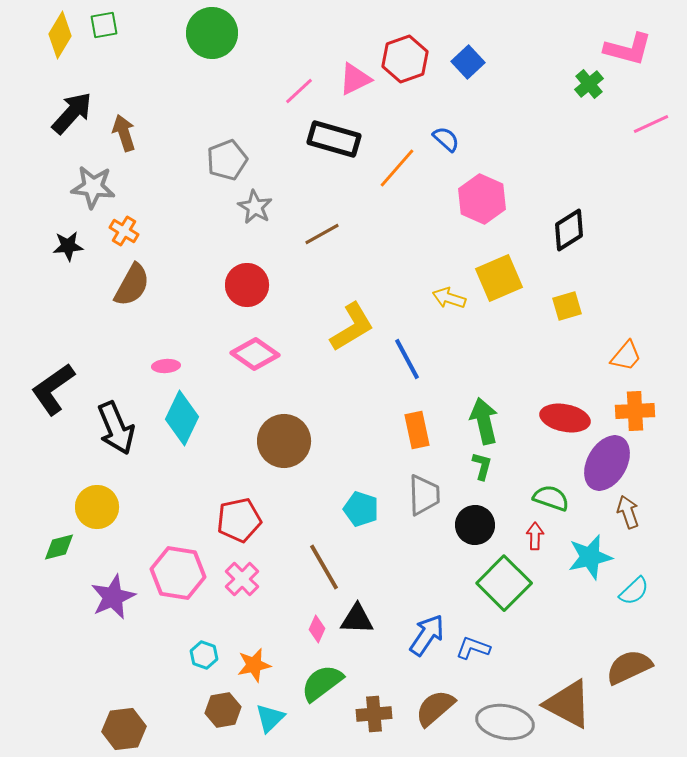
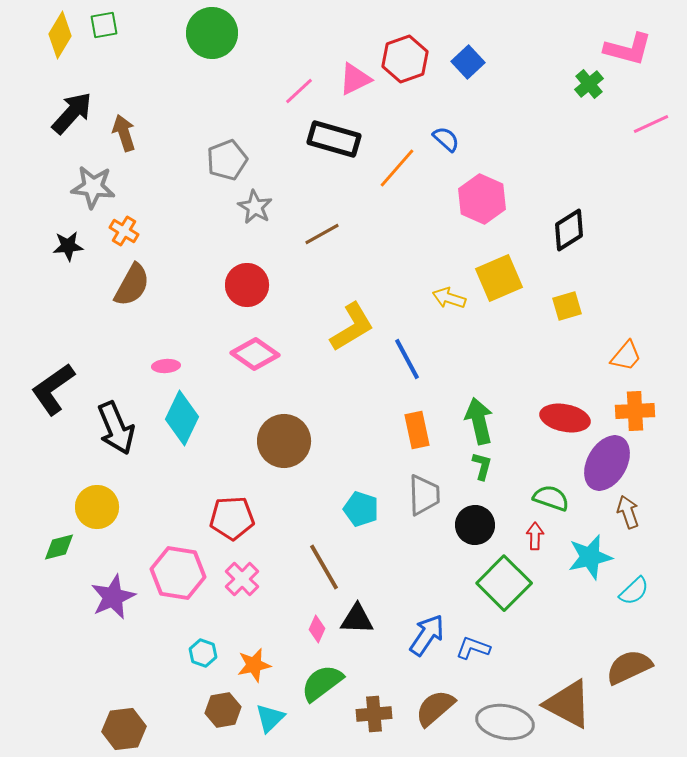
green arrow at (484, 421): moved 5 px left
red pentagon at (239, 520): moved 7 px left, 2 px up; rotated 9 degrees clockwise
cyan hexagon at (204, 655): moved 1 px left, 2 px up
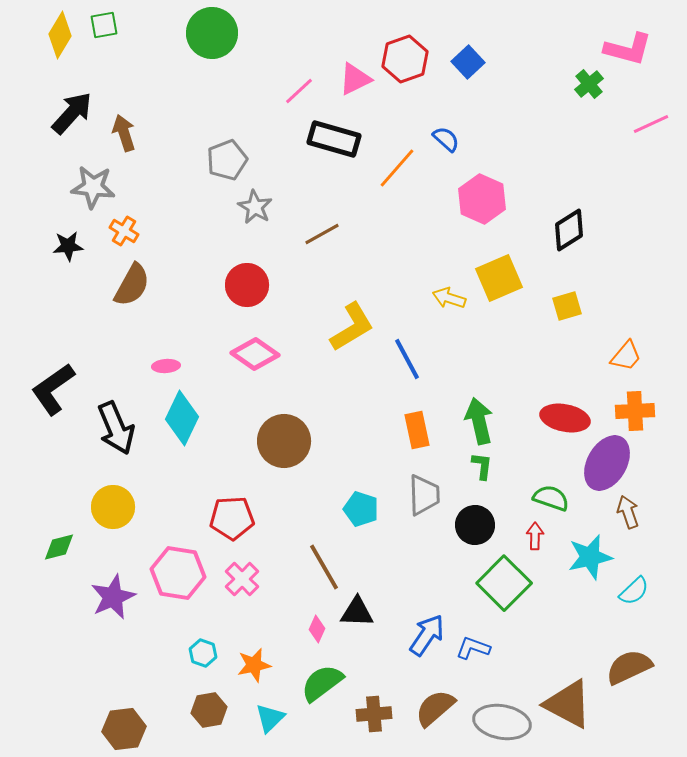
green L-shape at (482, 466): rotated 8 degrees counterclockwise
yellow circle at (97, 507): moved 16 px right
black triangle at (357, 619): moved 7 px up
brown hexagon at (223, 710): moved 14 px left
gray ellipse at (505, 722): moved 3 px left
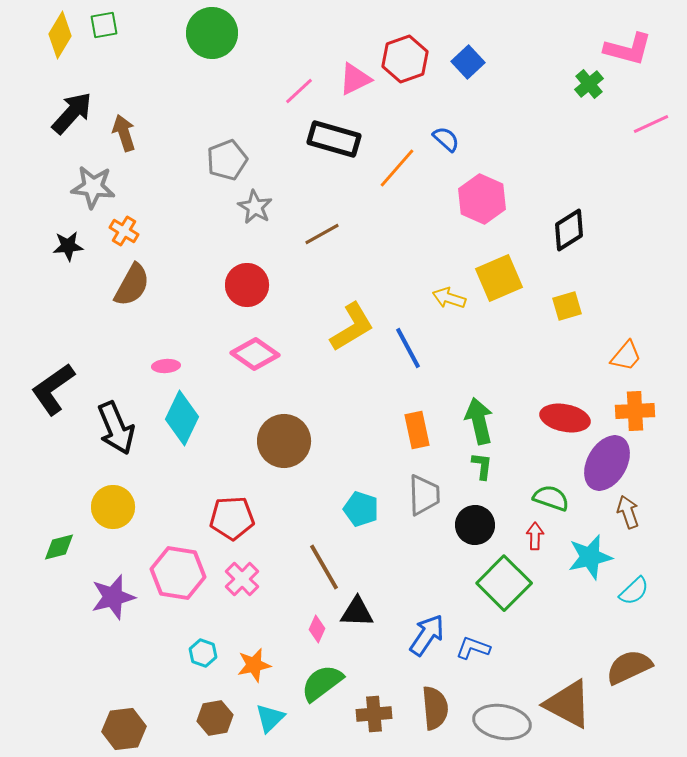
blue line at (407, 359): moved 1 px right, 11 px up
purple star at (113, 597): rotated 9 degrees clockwise
brown semicircle at (435, 708): rotated 126 degrees clockwise
brown hexagon at (209, 710): moved 6 px right, 8 px down
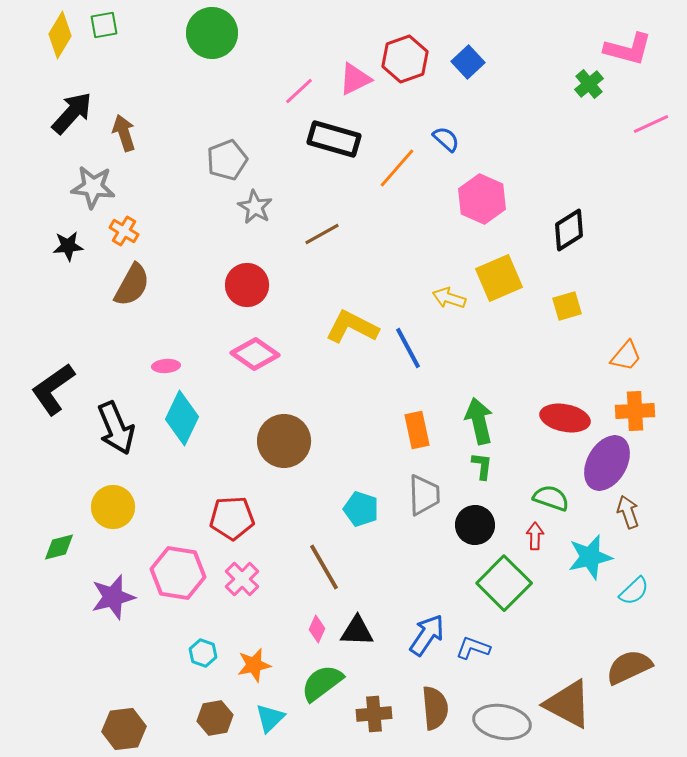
yellow L-shape at (352, 327): rotated 122 degrees counterclockwise
black triangle at (357, 612): moved 19 px down
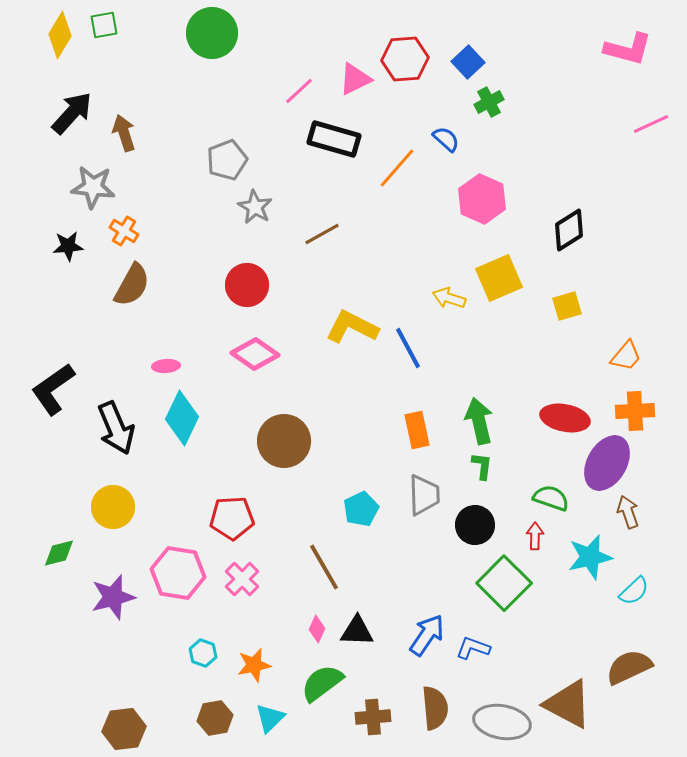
red hexagon at (405, 59): rotated 15 degrees clockwise
green cross at (589, 84): moved 100 px left, 18 px down; rotated 12 degrees clockwise
cyan pentagon at (361, 509): rotated 28 degrees clockwise
green diamond at (59, 547): moved 6 px down
brown cross at (374, 714): moved 1 px left, 3 px down
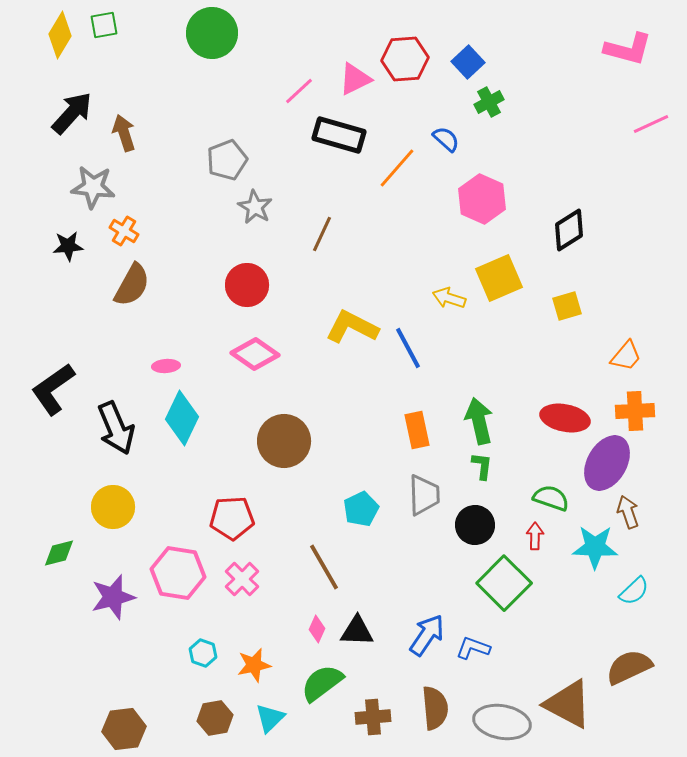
black rectangle at (334, 139): moved 5 px right, 4 px up
brown line at (322, 234): rotated 36 degrees counterclockwise
cyan star at (590, 557): moved 5 px right, 10 px up; rotated 15 degrees clockwise
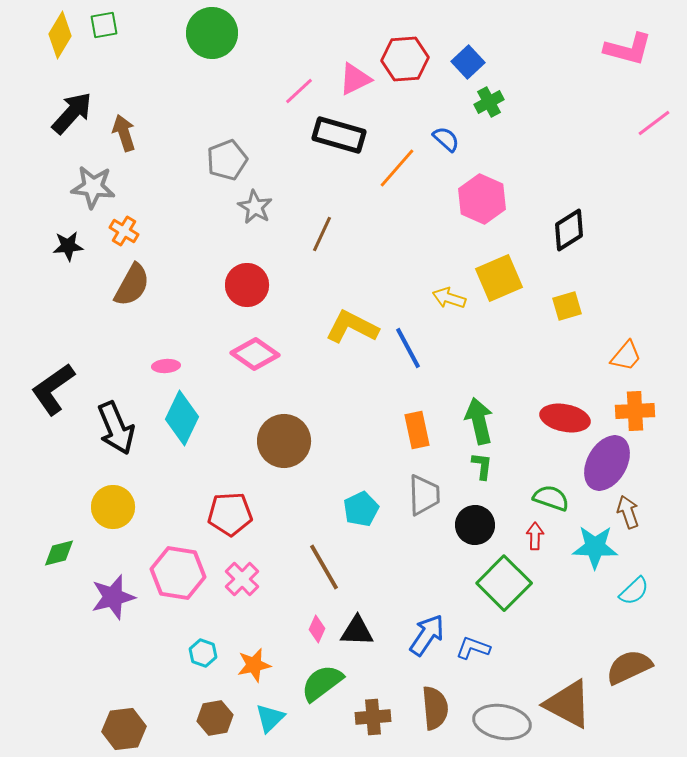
pink line at (651, 124): moved 3 px right, 1 px up; rotated 12 degrees counterclockwise
red pentagon at (232, 518): moved 2 px left, 4 px up
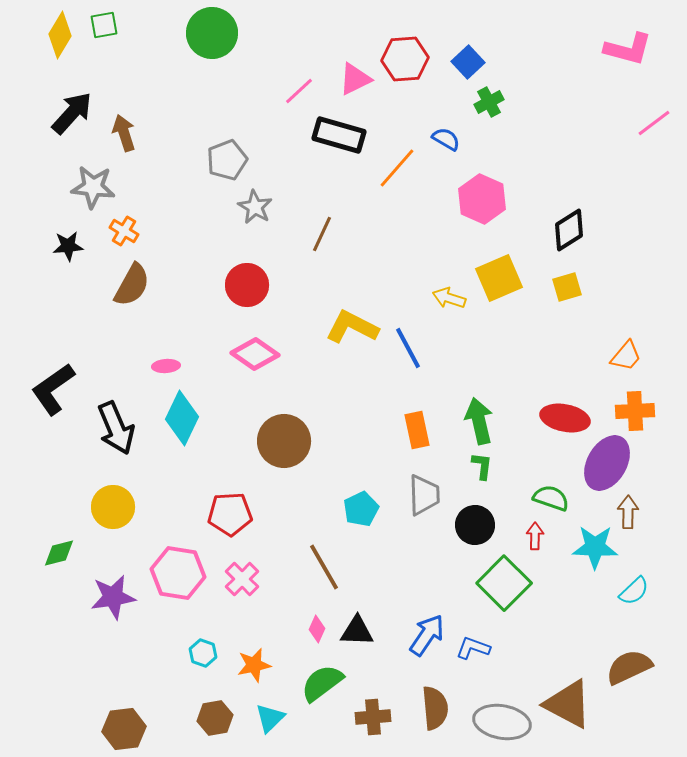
blue semicircle at (446, 139): rotated 12 degrees counterclockwise
yellow square at (567, 306): moved 19 px up
brown arrow at (628, 512): rotated 20 degrees clockwise
purple star at (113, 597): rotated 6 degrees clockwise
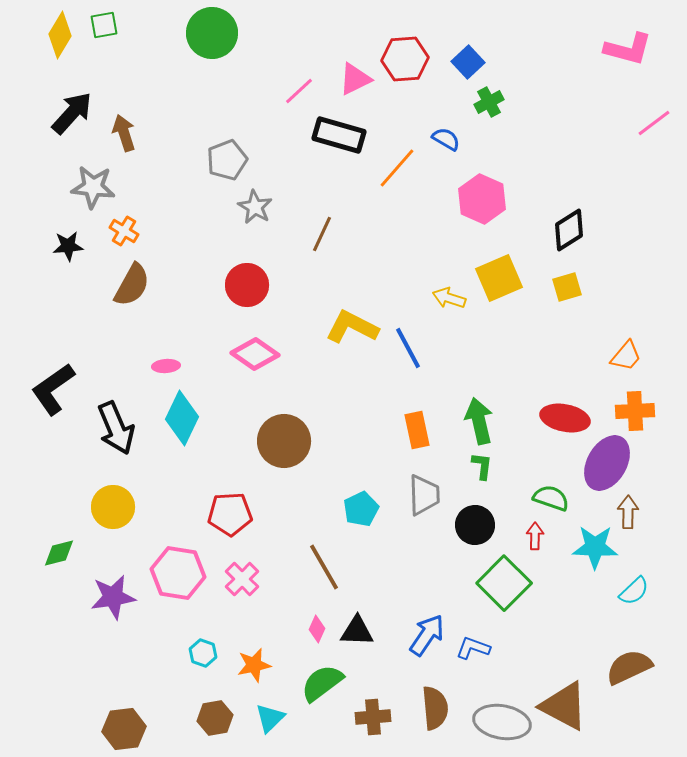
brown triangle at (568, 704): moved 4 px left, 2 px down
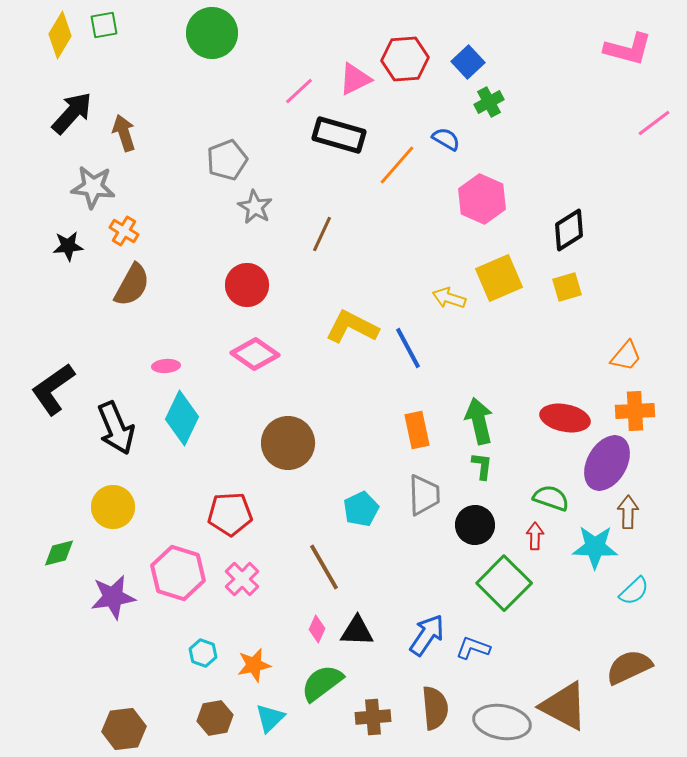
orange line at (397, 168): moved 3 px up
brown circle at (284, 441): moved 4 px right, 2 px down
pink hexagon at (178, 573): rotated 8 degrees clockwise
